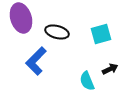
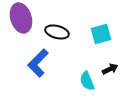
blue L-shape: moved 2 px right, 2 px down
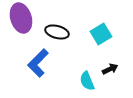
cyan square: rotated 15 degrees counterclockwise
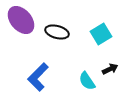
purple ellipse: moved 2 px down; rotated 24 degrees counterclockwise
blue L-shape: moved 14 px down
cyan semicircle: rotated 12 degrees counterclockwise
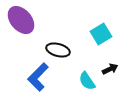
black ellipse: moved 1 px right, 18 px down
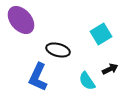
blue L-shape: rotated 20 degrees counterclockwise
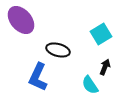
black arrow: moved 5 px left, 2 px up; rotated 42 degrees counterclockwise
cyan semicircle: moved 3 px right, 4 px down
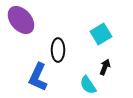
black ellipse: rotated 75 degrees clockwise
cyan semicircle: moved 2 px left
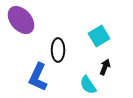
cyan square: moved 2 px left, 2 px down
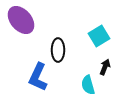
cyan semicircle: rotated 18 degrees clockwise
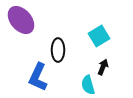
black arrow: moved 2 px left
